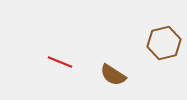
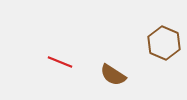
brown hexagon: rotated 24 degrees counterclockwise
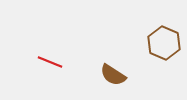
red line: moved 10 px left
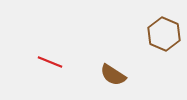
brown hexagon: moved 9 px up
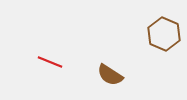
brown semicircle: moved 3 px left
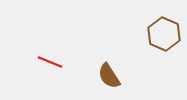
brown semicircle: moved 1 px left, 1 px down; rotated 24 degrees clockwise
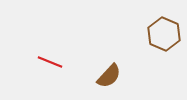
brown semicircle: rotated 104 degrees counterclockwise
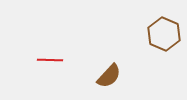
red line: moved 2 px up; rotated 20 degrees counterclockwise
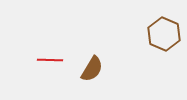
brown semicircle: moved 17 px left, 7 px up; rotated 12 degrees counterclockwise
